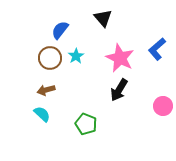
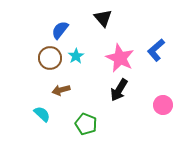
blue L-shape: moved 1 px left, 1 px down
brown arrow: moved 15 px right
pink circle: moved 1 px up
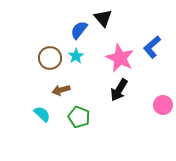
blue semicircle: moved 19 px right
blue L-shape: moved 4 px left, 3 px up
green pentagon: moved 7 px left, 7 px up
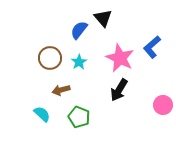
cyan star: moved 3 px right, 6 px down
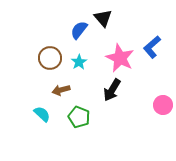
black arrow: moved 7 px left
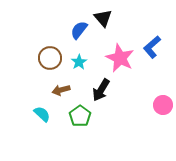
black arrow: moved 11 px left
green pentagon: moved 1 px right, 1 px up; rotated 15 degrees clockwise
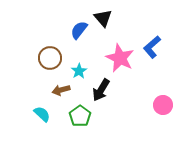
cyan star: moved 9 px down
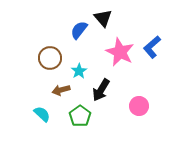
pink star: moved 6 px up
pink circle: moved 24 px left, 1 px down
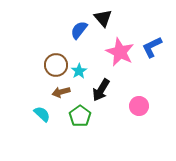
blue L-shape: rotated 15 degrees clockwise
brown circle: moved 6 px right, 7 px down
brown arrow: moved 2 px down
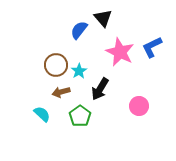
black arrow: moved 1 px left, 1 px up
